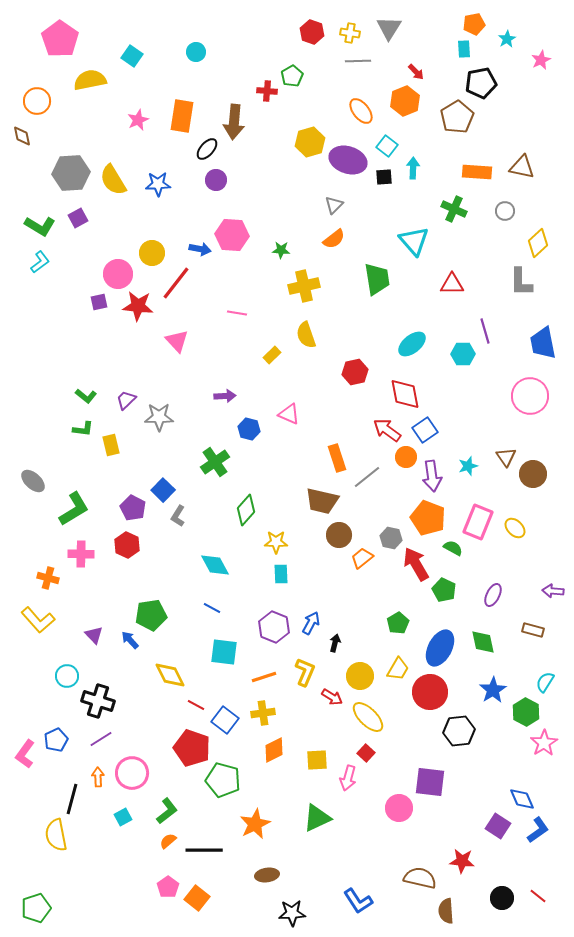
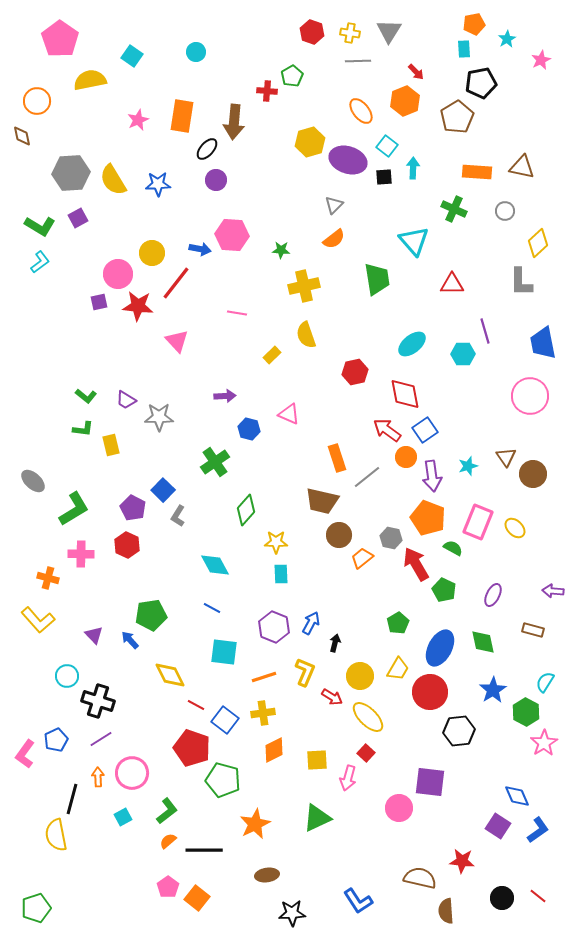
gray triangle at (389, 28): moved 3 px down
purple trapezoid at (126, 400): rotated 105 degrees counterclockwise
blue diamond at (522, 799): moved 5 px left, 3 px up
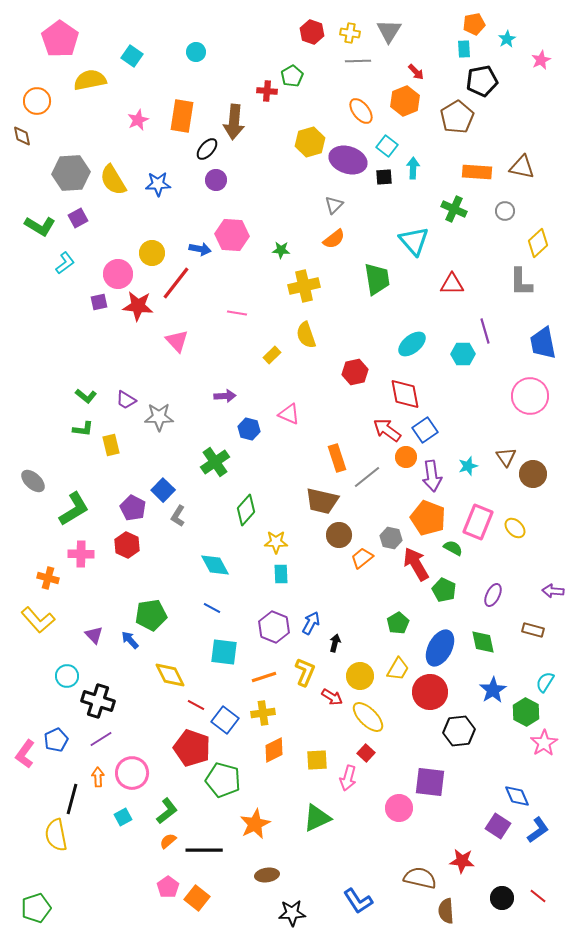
black pentagon at (481, 83): moved 1 px right, 2 px up
cyan L-shape at (40, 262): moved 25 px right, 1 px down
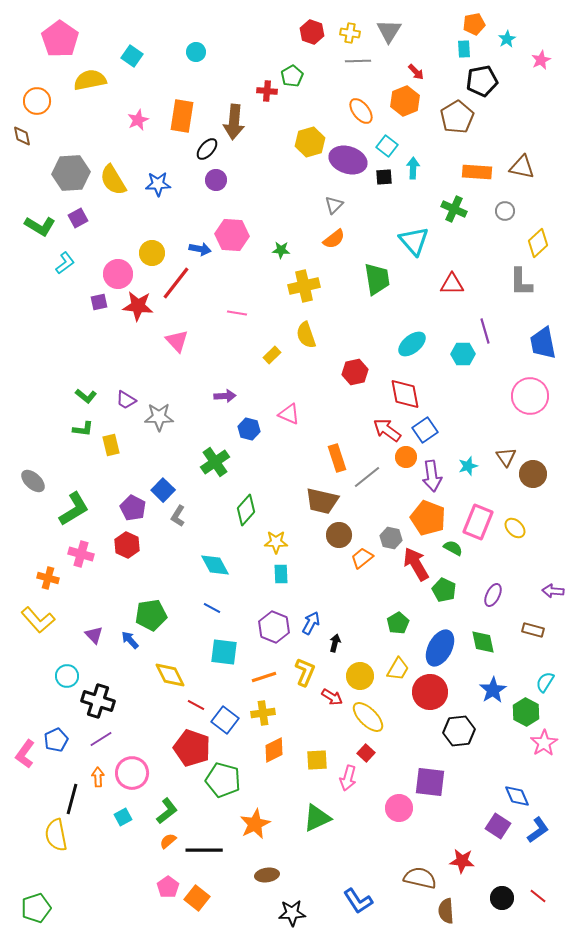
pink cross at (81, 554): rotated 15 degrees clockwise
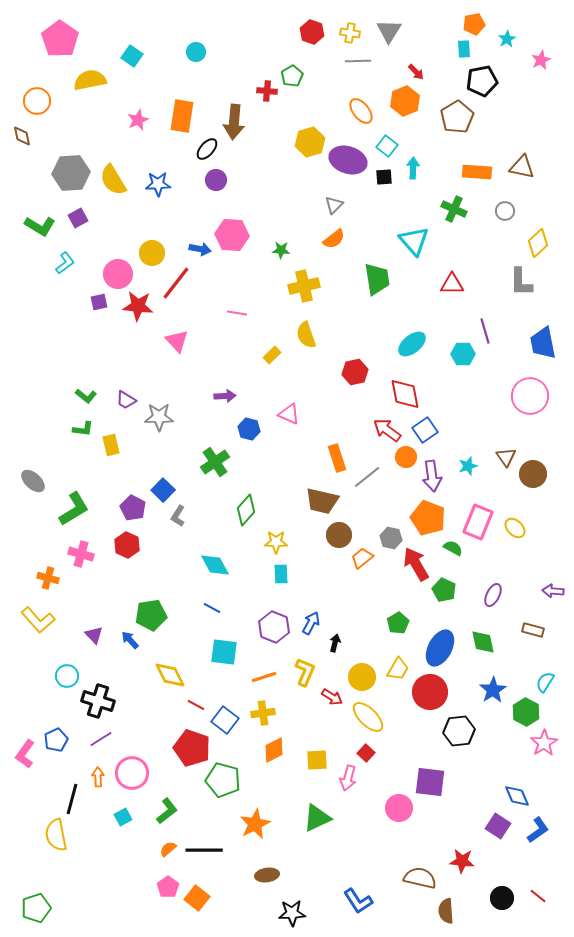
yellow circle at (360, 676): moved 2 px right, 1 px down
orange semicircle at (168, 841): moved 8 px down
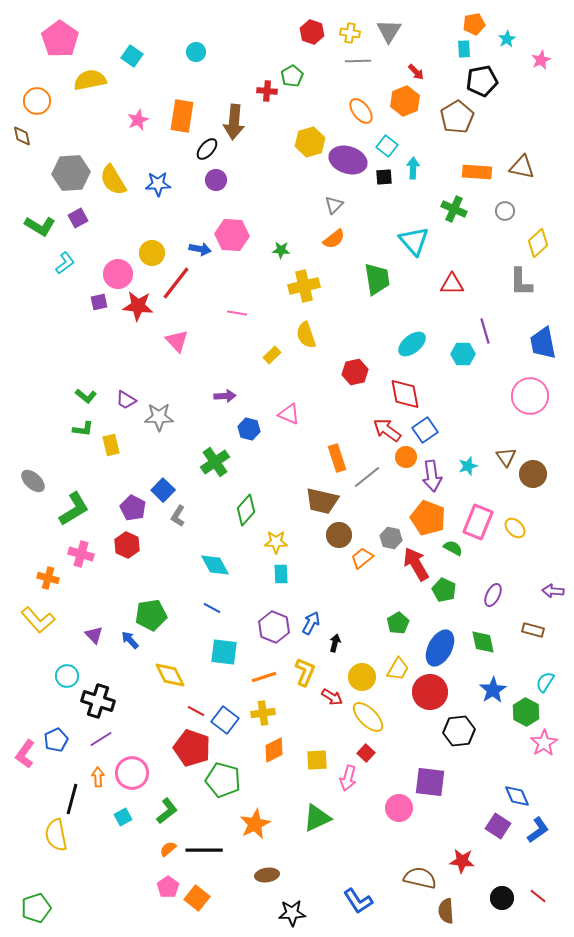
red line at (196, 705): moved 6 px down
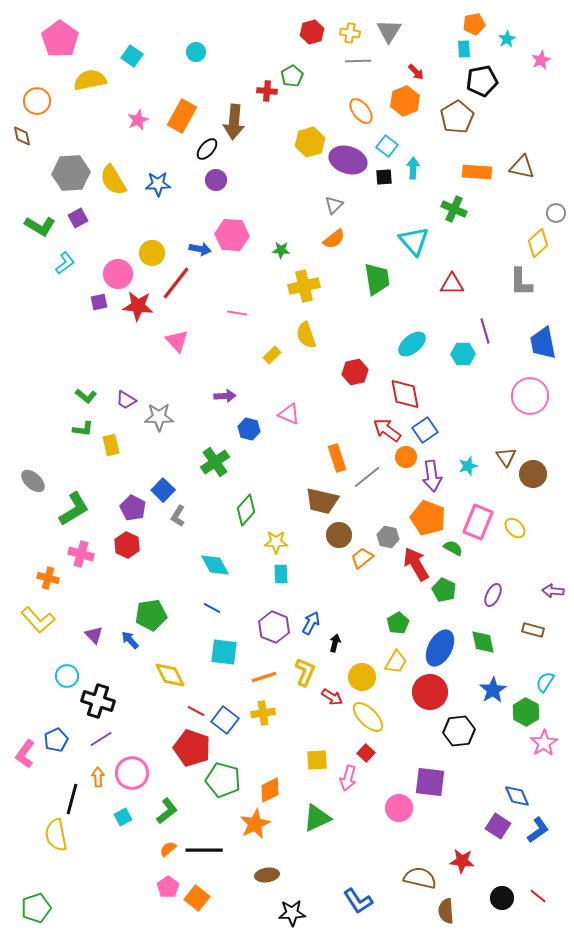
red hexagon at (312, 32): rotated 25 degrees clockwise
orange rectangle at (182, 116): rotated 20 degrees clockwise
gray circle at (505, 211): moved 51 px right, 2 px down
gray hexagon at (391, 538): moved 3 px left, 1 px up
yellow trapezoid at (398, 669): moved 2 px left, 7 px up
orange diamond at (274, 750): moved 4 px left, 40 px down
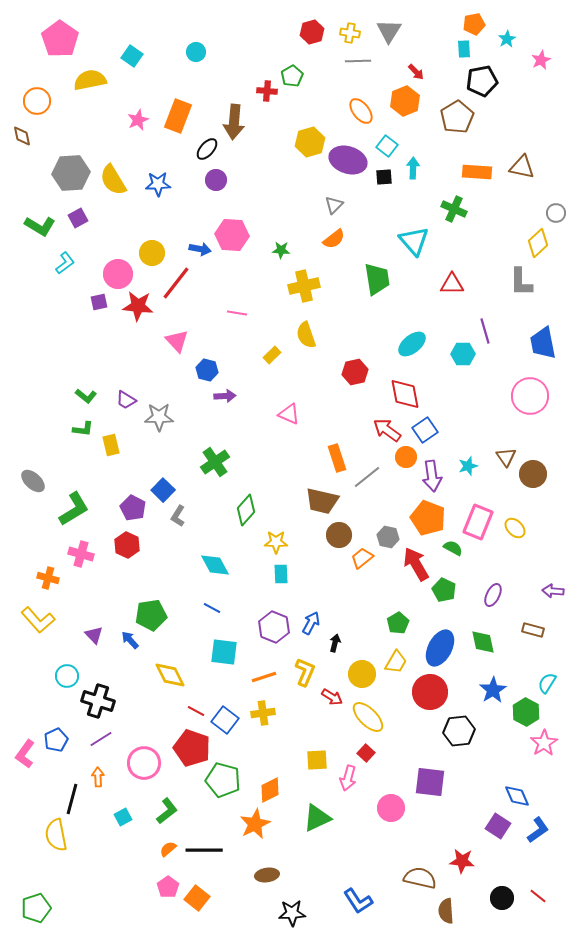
orange rectangle at (182, 116): moved 4 px left; rotated 8 degrees counterclockwise
blue hexagon at (249, 429): moved 42 px left, 59 px up
yellow circle at (362, 677): moved 3 px up
cyan semicircle at (545, 682): moved 2 px right, 1 px down
pink circle at (132, 773): moved 12 px right, 10 px up
pink circle at (399, 808): moved 8 px left
